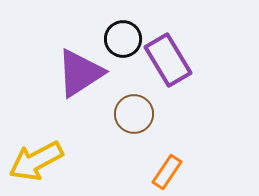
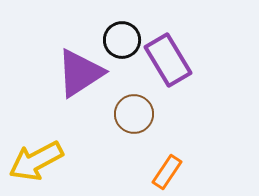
black circle: moved 1 px left, 1 px down
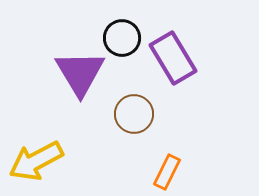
black circle: moved 2 px up
purple rectangle: moved 5 px right, 2 px up
purple triangle: rotated 28 degrees counterclockwise
orange rectangle: rotated 8 degrees counterclockwise
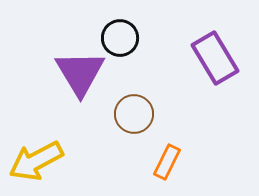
black circle: moved 2 px left
purple rectangle: moved 42 px right
orange rectangle: moved 10 px up
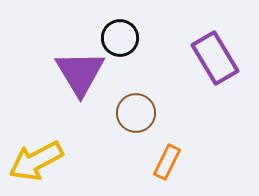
brown circle: moved 2 px right, 1 px up
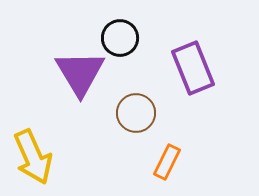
purple rectangle: moved 22 px left, 10 px down; rotated 9 degrees clockwise
yellow arrow: moved 3 px left, 4 px up; rotated 86 degrees counterclockwise
